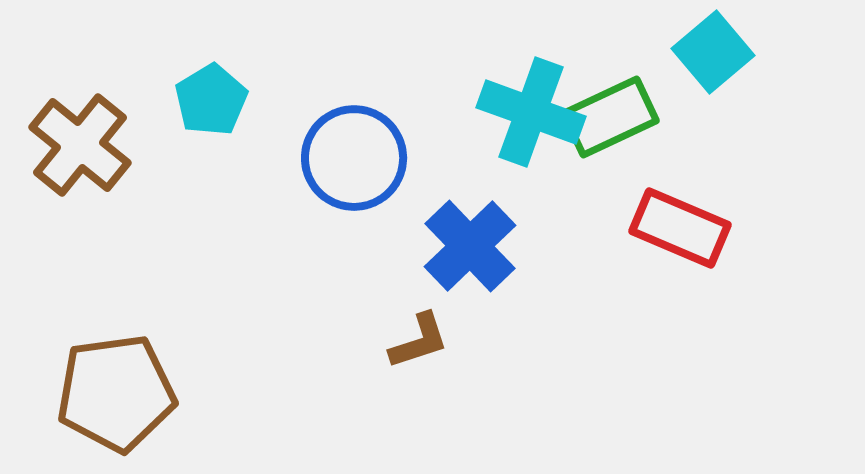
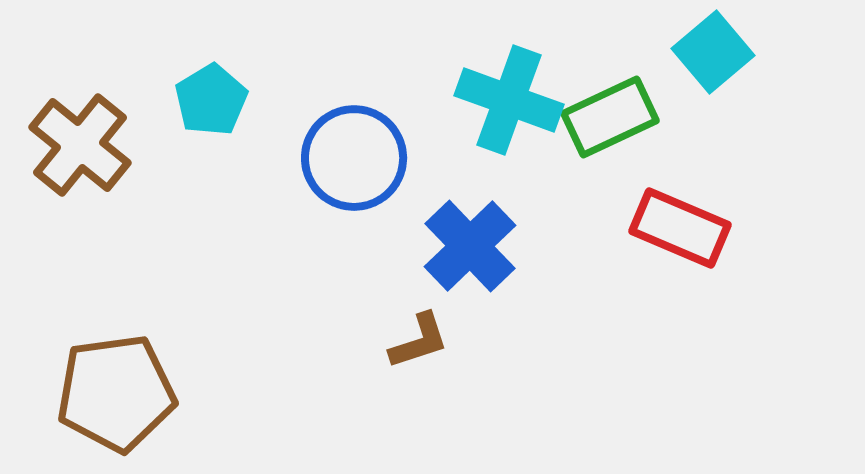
cyan cross: moved 22 px left, 12 px up
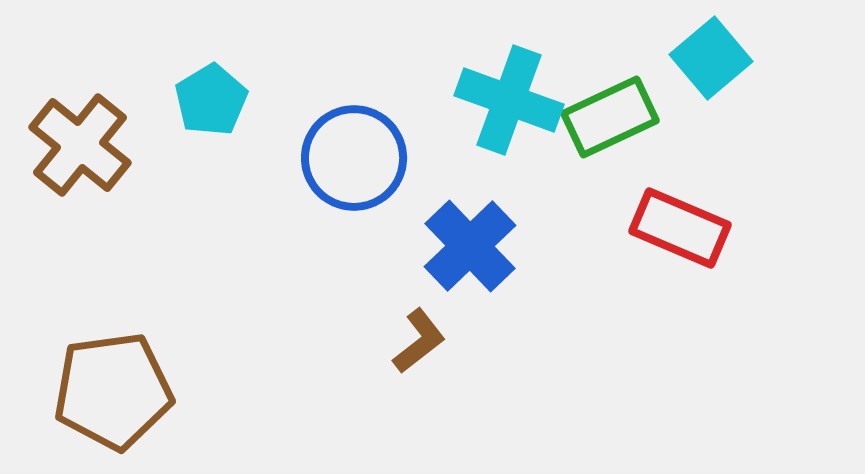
cyan square: moved 2 px left, 6 px down
brown L-shape: rotated 20 degrees counterclockwise
brown pentagon: moved 3 px left, 2 px up
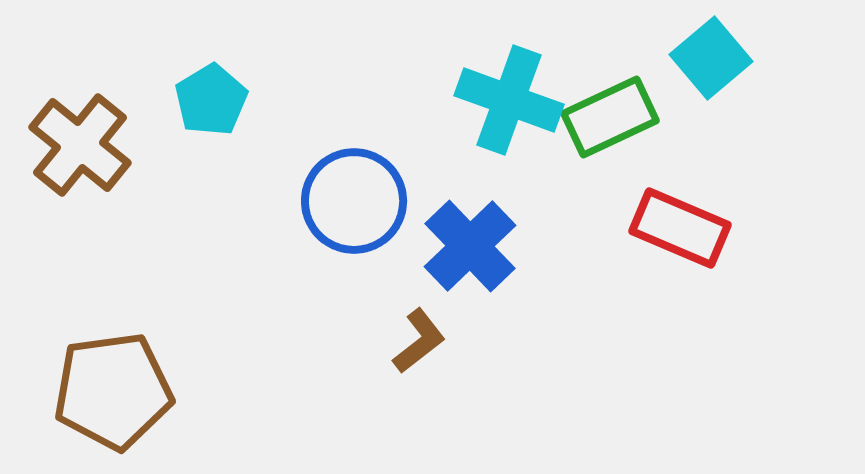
blue circle: moved 43 px down
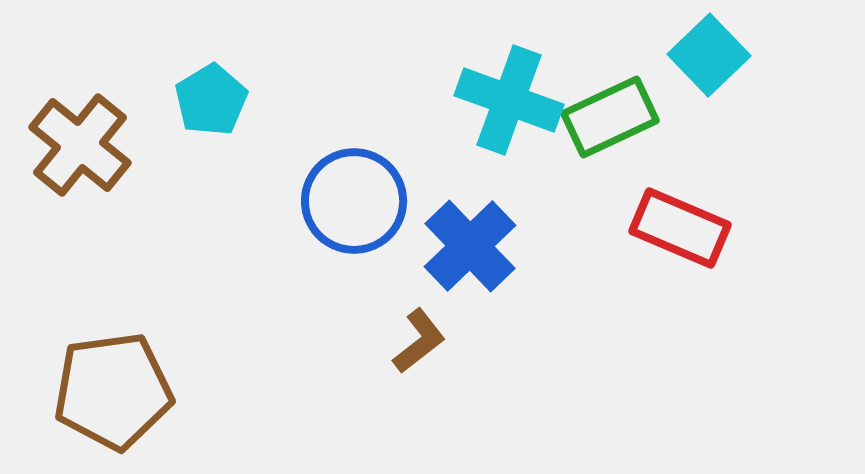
cyan square: moved 2 px left, 3 px up; rotated 4 degrees counterclockwise
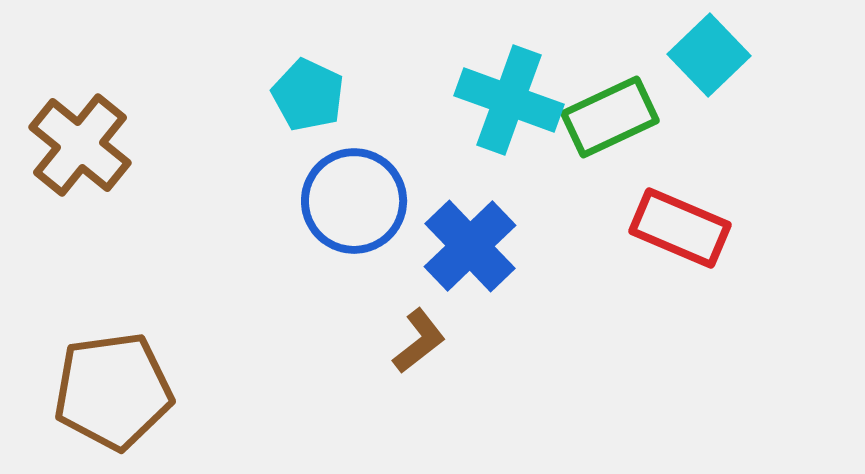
cyan pentagon: moved 97 px right, 5 px up; rotated 16 degrees counterclockwise
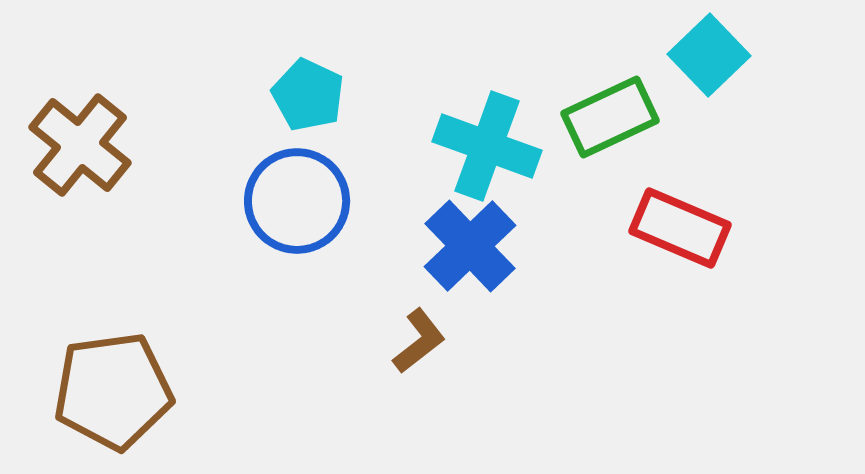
cyan cross: moved 22 px left, 46 px down
blue circle: moved 57 px left
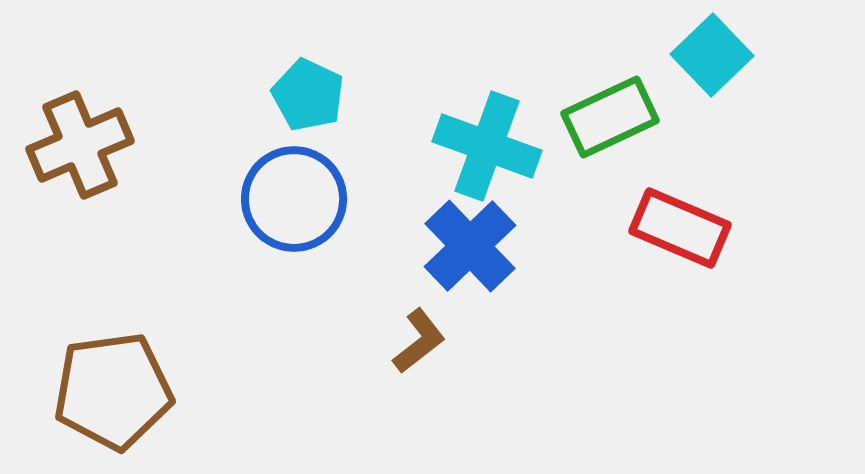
cyan square: moved 3 px right
brown cross: rotated 28 degrees clockwise
blue circle: moved 3 px left, 2 px up
